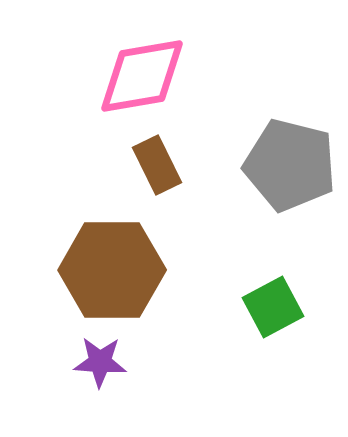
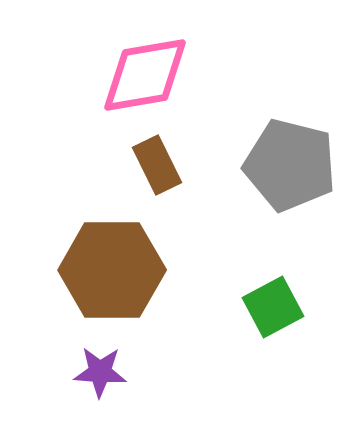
pink diamond: moved 3 px right, 1 px up
purple star: moved 10 px down
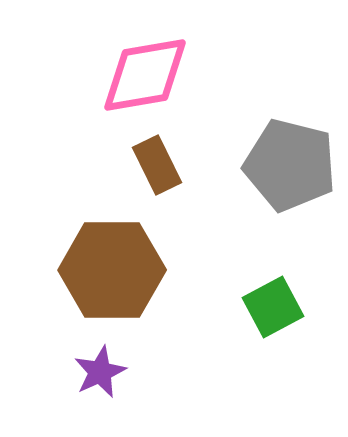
purple star: rotated 28 degrees counterclockwise
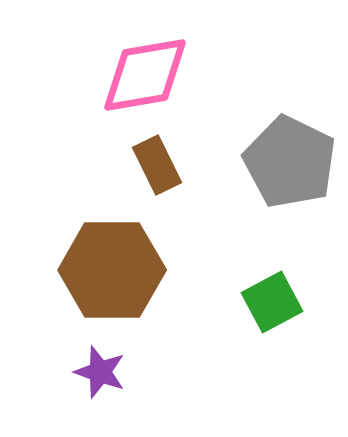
gray pentagon: moved 3 px up; rotated 12 degrees clockwise
green square: moved 1 px left, 5 px up
purple star: rotated 28 degrees counterclockwise
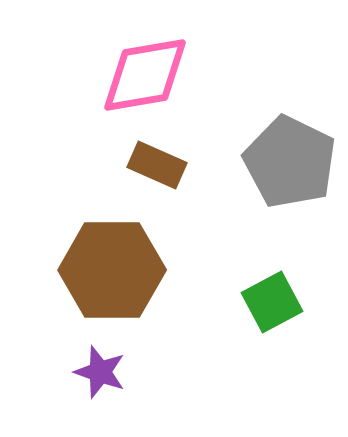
brown rectangle: rotated 40 degrees counterclockwise
